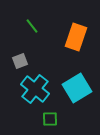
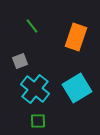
green square: moved 12 px left, 2 px down
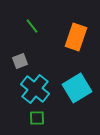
green square: moved 1 px left, 3 px up
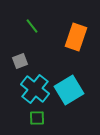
cyan square: moved 8 px left, 2 px down
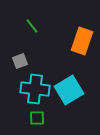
orange rectangle: moved 6 px right, 4 px down
cyan cross: rotated 32 degrees counterclockwise
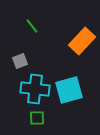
orange rectangle: rotated 24 degrees clockwise
cyan square: rotated 16 degrees clockwise
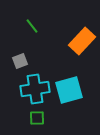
cyan cross: rotated 16 degrees counterclockwise
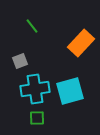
orange rectangle: moved 1 px left, 2 px down
cyan square: moved 1 px right, 1 px down
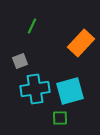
green line: rotated 63 degrees clockwise
green square: moved 23 px right
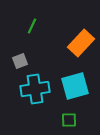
cyan square: moved 5 px right, 5 px up
green square: moved 9 px right, 2 px down
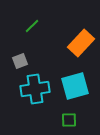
green line: rotated 21 degrees clockwise
